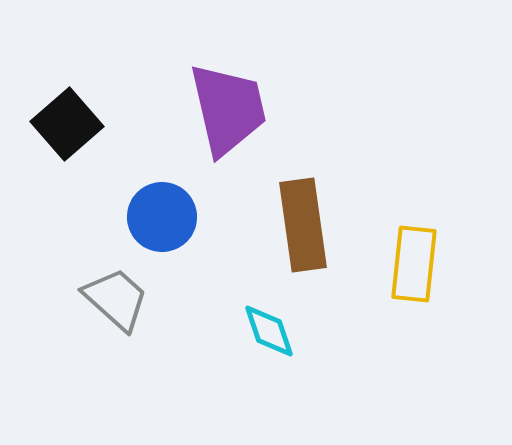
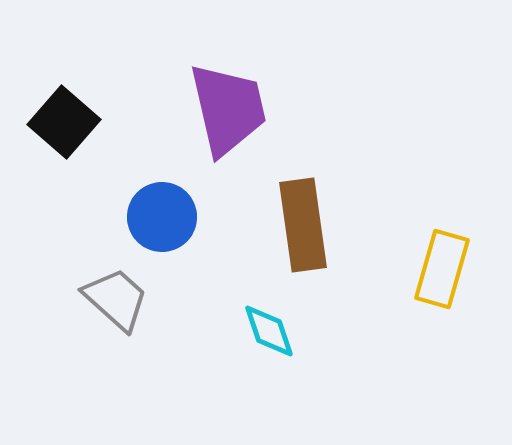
black square: moved 3 px left, 2 px up; rotated 8 degrees counterclockwise
yellow rectangle: moved 28 px right, 5 px down; rotated 10 degrees clockwise
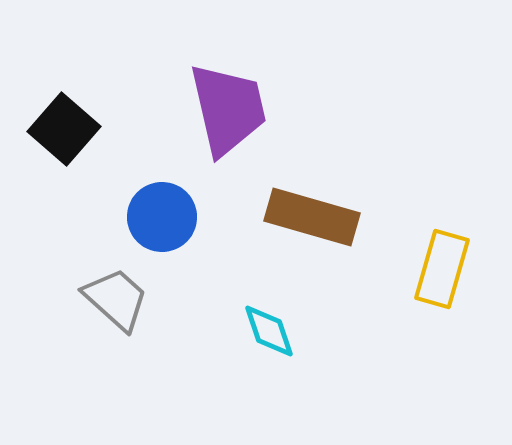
black square: moved 7 px down
brown rectangle: moved 9 px right, 8 px up; rotated 66 degrees counterclockwise
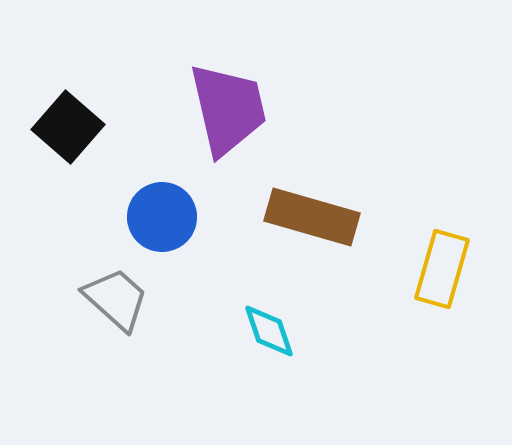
black square: moved 4 px right, 2 px up
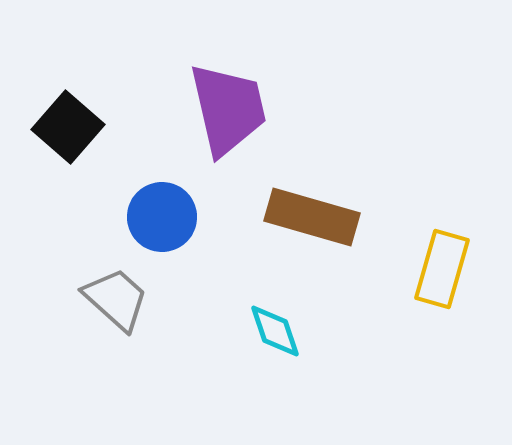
cyan diamond: moved 6 px right
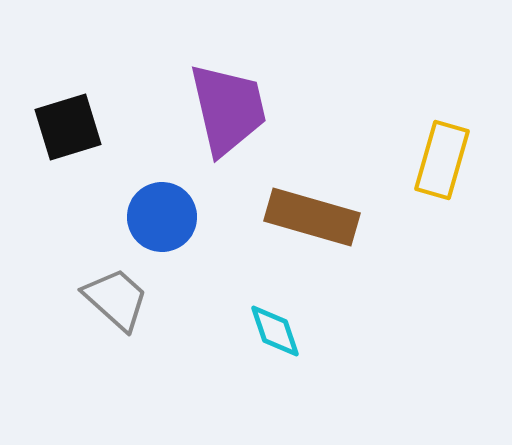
black square: rotated 32 degrees clockwise
yellow rectangle: moved 109 px up
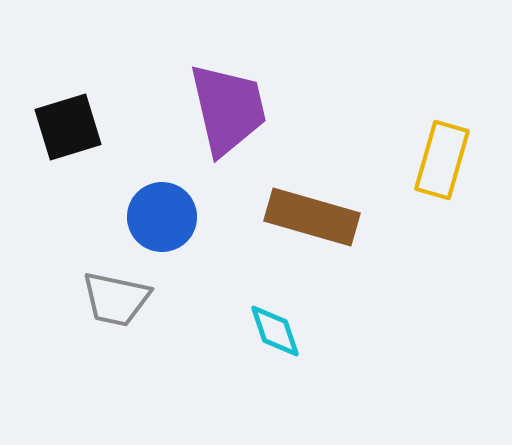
gray trapezoid: rotated 150 degrees clockwise
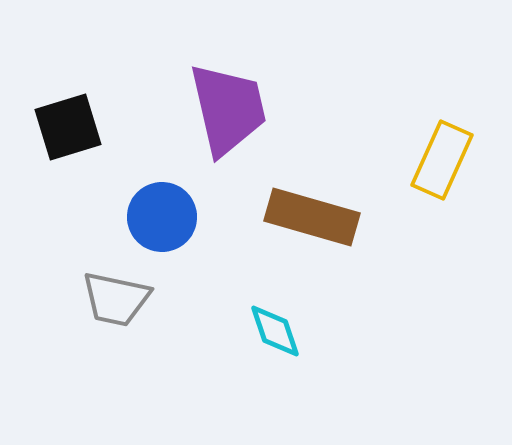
yellow rectangle: rotated 8 degrees clockwise
